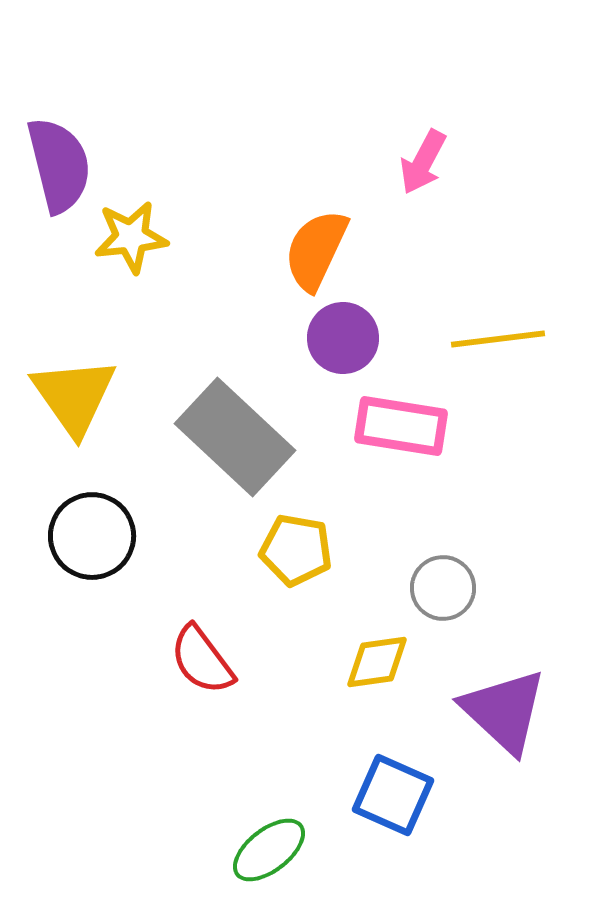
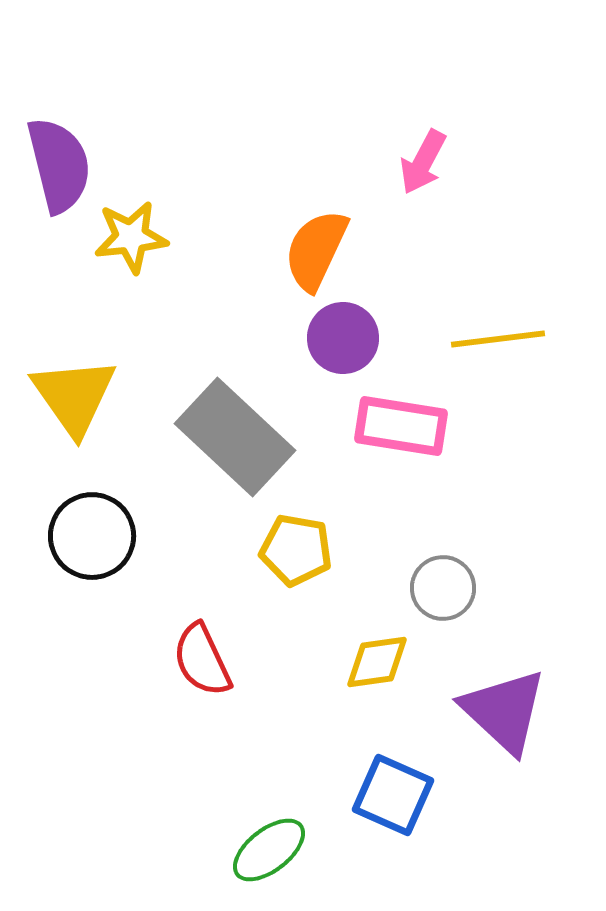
red semicircle: rotated 12 degrees clockwise
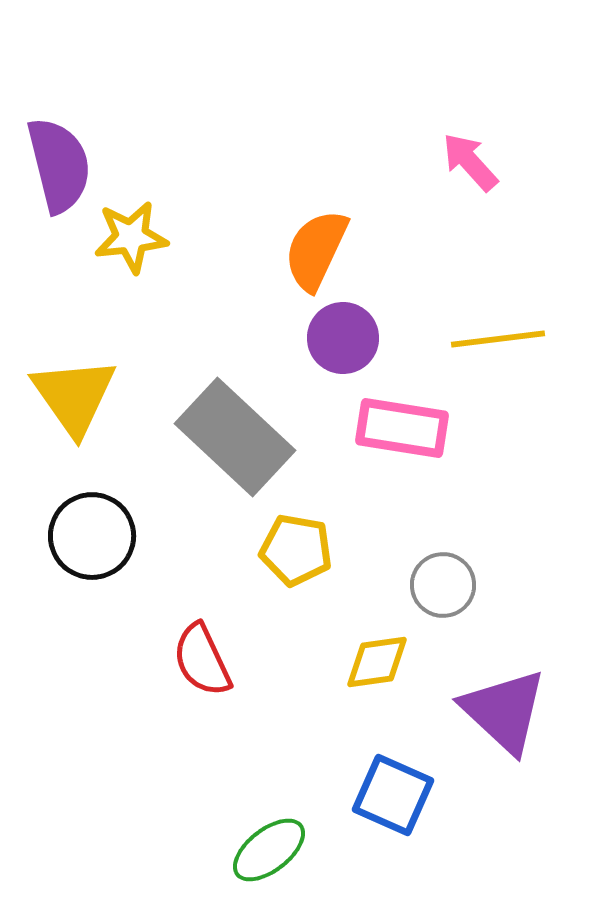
pink arrow: moved 47 px right; rotated 110 degrees clockwise
pink rectangle: moved 1 px right, 2 px down
gray circle: moved 3 px up
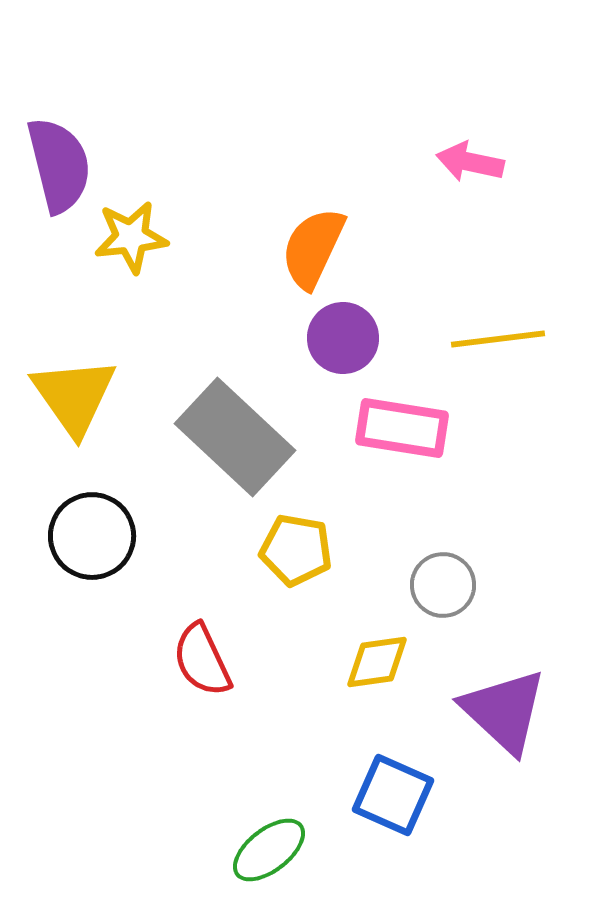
pink arrow: rotated 36 degrees counterclockwise
orange semicircle: moved 3 px left, 2 px up
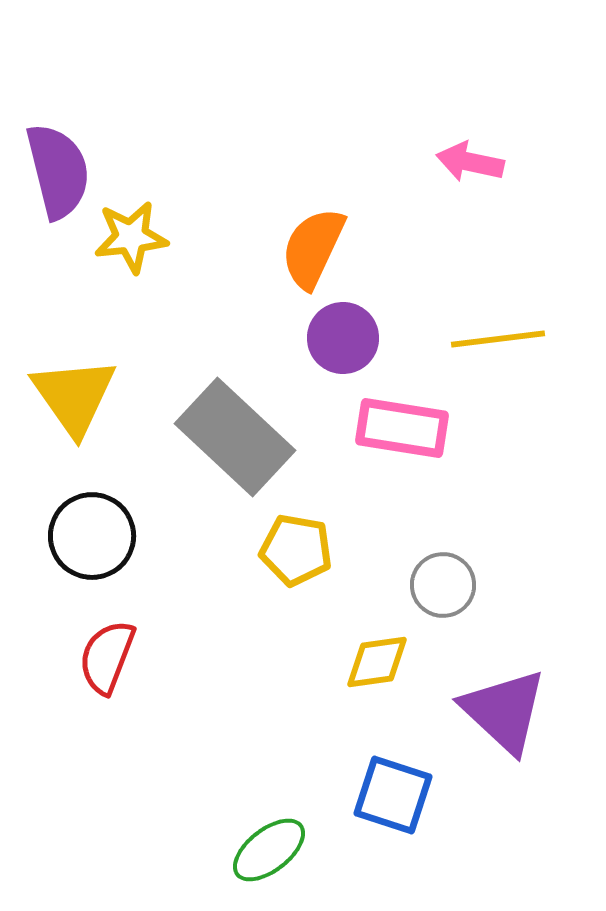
purple semicircle: moved 1 px left, 6 px down
red semicircle: moved 95 px left, 3 px up; rotated 46 degrees clockwise
blue square: rotated 6 degrees counterclockwise
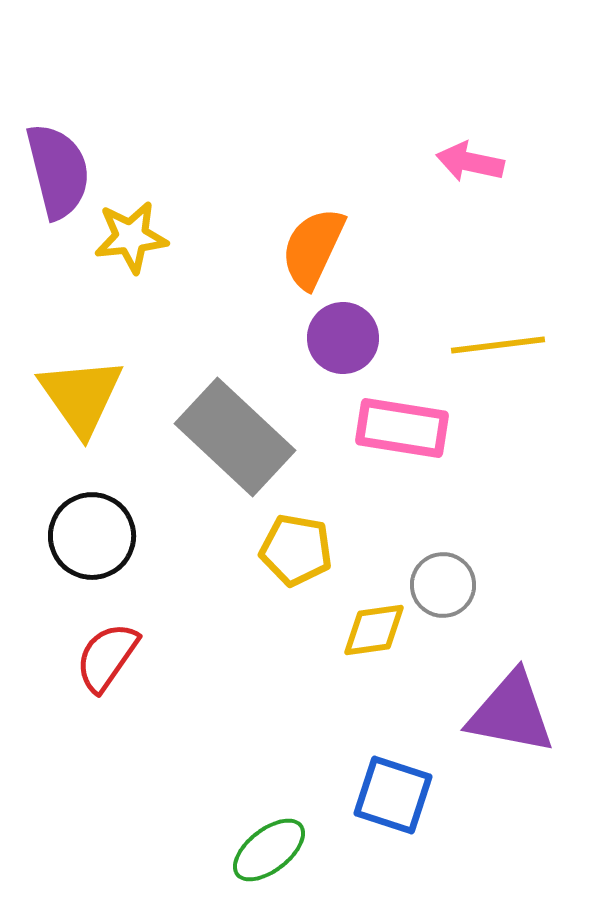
yellow line: moved 6 px down
yellow triangle: moved 7 px right
red semicircle: rotated 14 degrees clockwise
yellow diamond: moved 3 px left, 32 px up
purple triangle: moved 7 px right, 2 px down; rotated 32 degrees counterclockwise
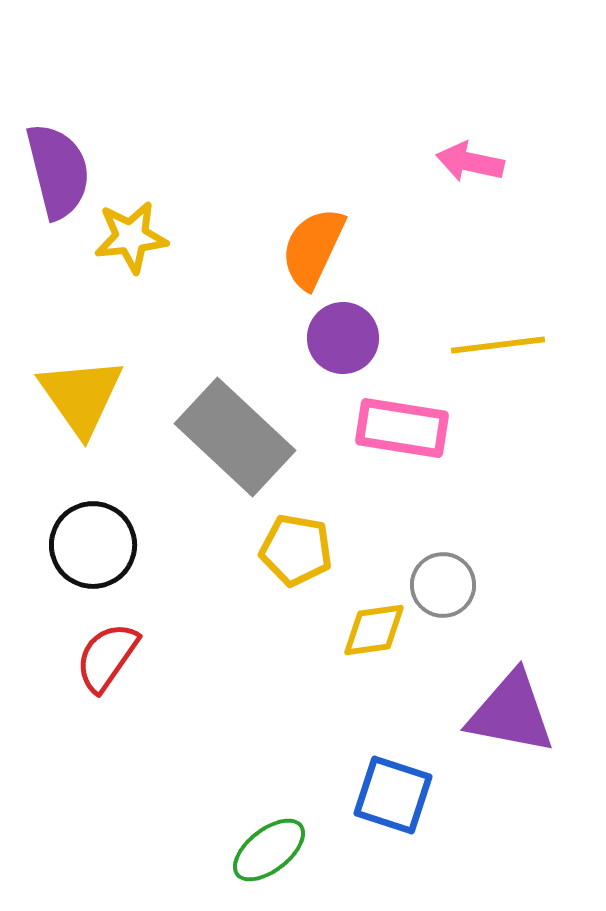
black circle: moved 1 px right, 9 px down
